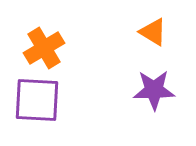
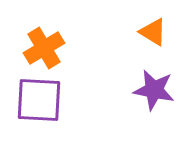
purple star: rotated 12 degrees clockwise
purple square: moved 2 px right
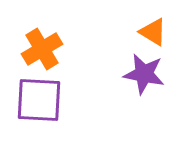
orange cross: moved 2 px left, 1 px down
purple star: moved 10 px left, 16 px up
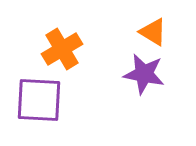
orange cross: moved 20 px right
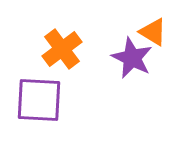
orange cross: rotated 6 degrees counterclockwise
purple star: moved 12 px left, 16 px up; rotated 15 degrees clockwise
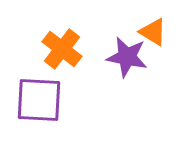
orange cross: rotated 15 degrees counterclockwise
purple star: moved 5 px left, 1 px up; rotated 15 degrees counterclockwise
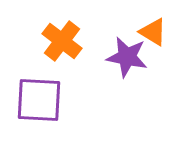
orange cross: moved 8 px up
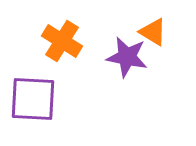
orange cross: rotated 6 degrees counterclockwise
purple square: moved 6 px left, 1 px up
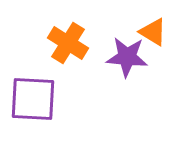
orange cross: moved 6 px right, 2 px down
purple star: rotated 6 degrees counterclockwise
